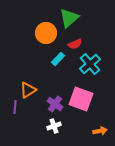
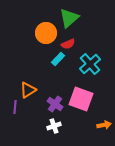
red semicircle: moved 7 px left
orange arrow: moved 4 px right, 6 px up
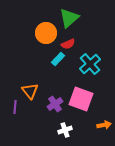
orange triangle: moved 2 px right, 1 px down; rotated 36 degrees counterclockwise
purple cross: rotated 21 degrees clockwise
white cross: moved 11 px right, 4 px down
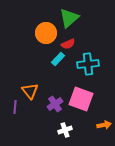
cyan cross: moved 2 px left; rotated 35 degrees clockwise
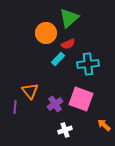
orange arrow: rotated 128 degrees counterclockwise
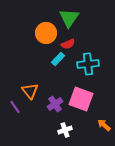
green triangle: rotated 15 degrees counterclockwise
purple line: rotated 40 degrees counterclockwise
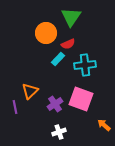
green triangle: moved 2 px right, 1 px up
cyan cross: moved 3 px left, 1 px down
orange triangle: rotated 24 degrees clockwise
purple line: rotated 24 degrees clockwise
white cross: moved 6 px left, 2 px down
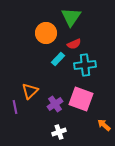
red semicircle: moved 6 px right
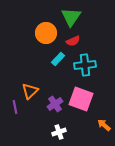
red semicircle: moved 1 px left, 3 px up
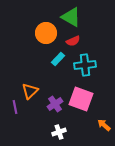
green triangle: rotated 35 degrees counterclockwise
